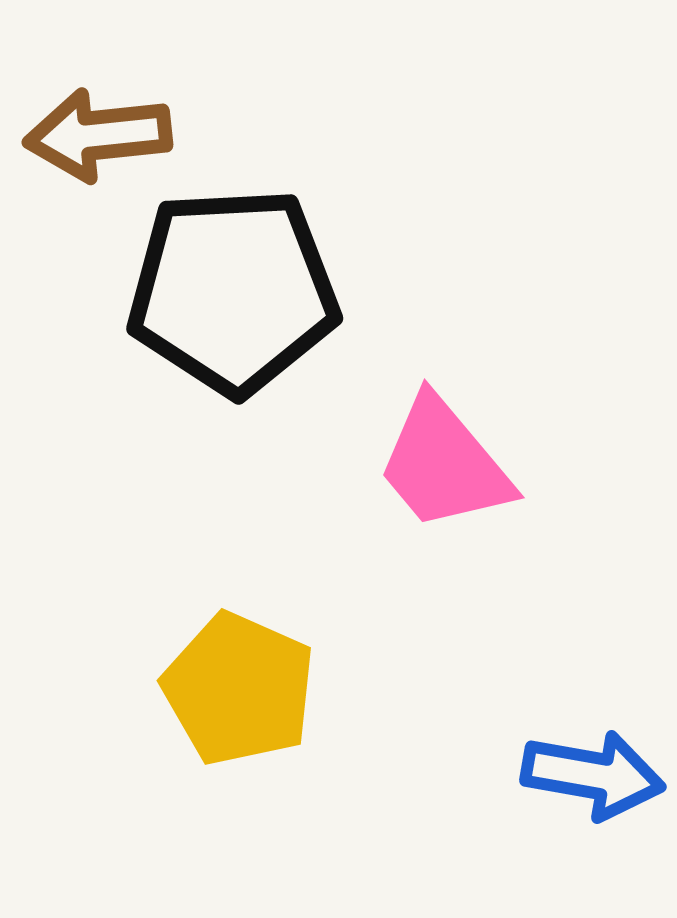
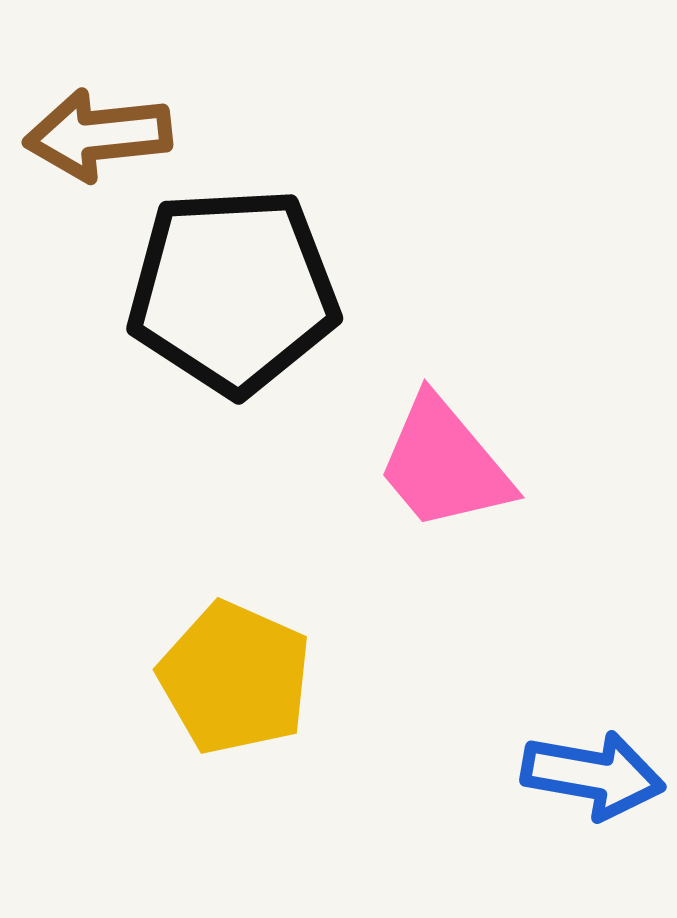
yellow pentagon: moved 4 px left, 11 px up
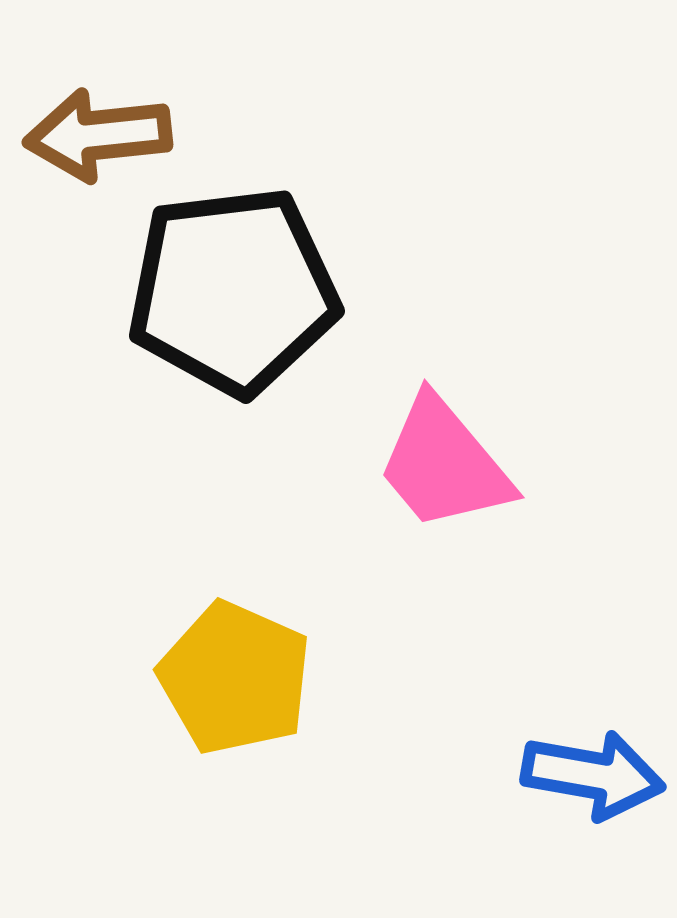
black pentagon: rotated 4 degrees counterclockwise
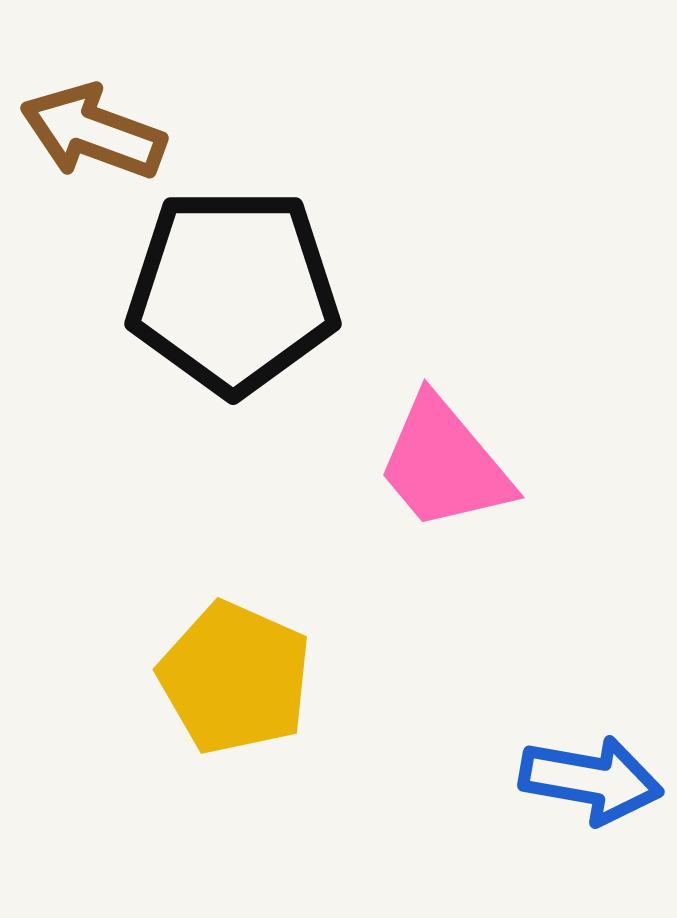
brown arrow: moved 5 px left, 3 px up; rotated 26 degrees clockwise
black pentagon: rotated 7 degrees clockwise
blue arrow: moved 2 px left, 5 px down
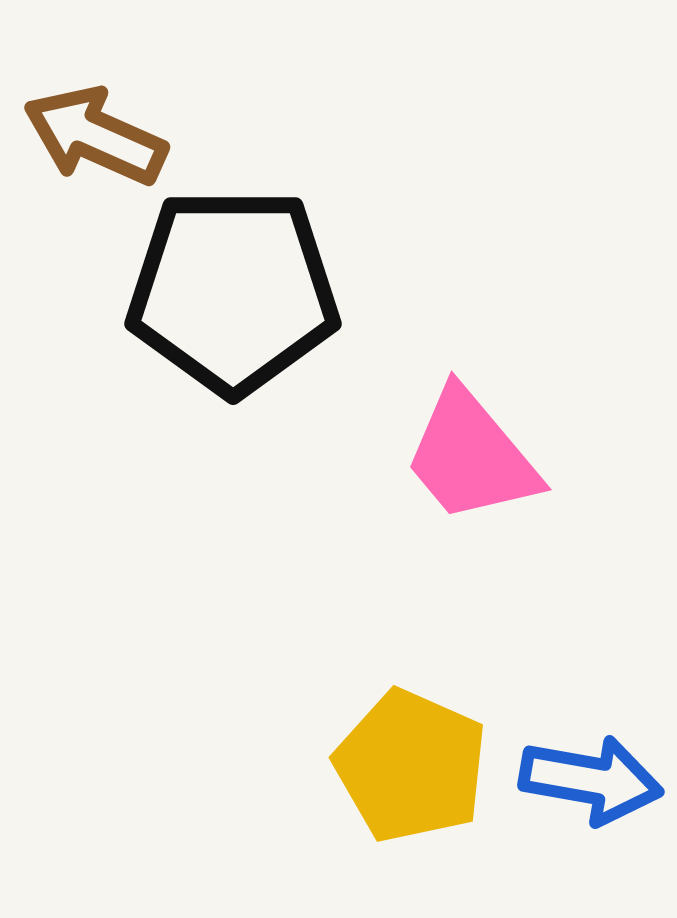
brown arrow: moved 2 px right, 4 px down; rotated 4 degrees clockwise
pink trapezoid: moved 27 px right, 8 px up
yellow pentagon: moved 176 px right, 88 px down
